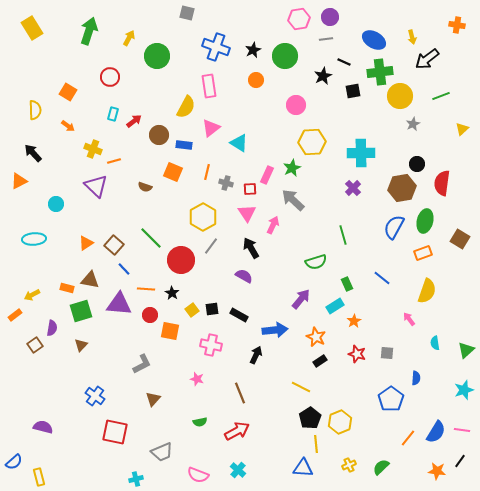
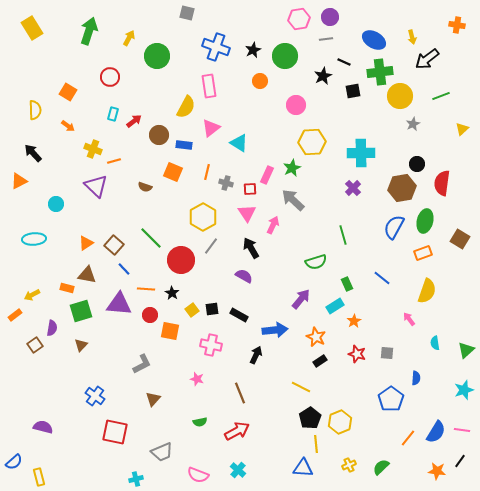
orange circle at (256, 80): moved 4 px right, 1 px down
brown triangle at (90, 280): moved 3 px left, 5 px up
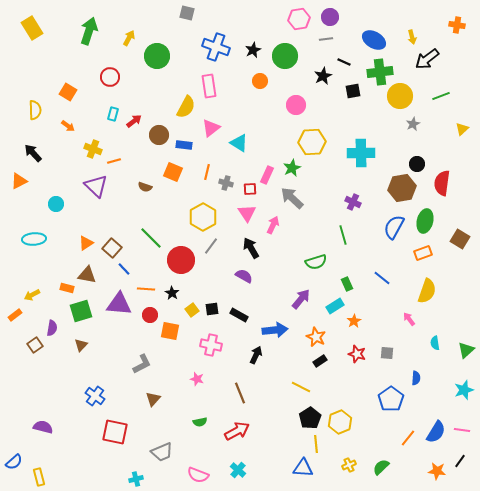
purple cross at (353, 188): moved 14 px down; rotated 21 degrees counterclockwise
gray arrow at (293, 200): moved 1 px left, 2 px up
brown square at (114, 245): moved 2 px left, 3 px down
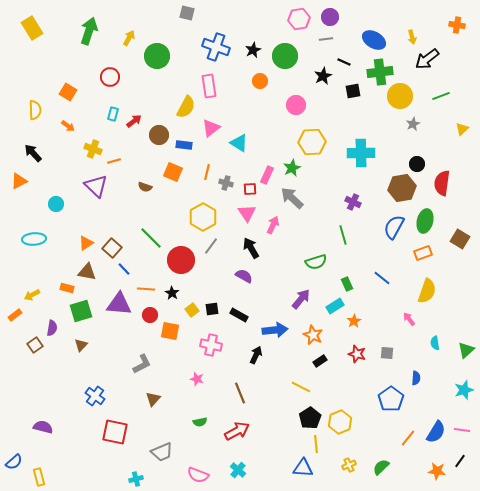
brown triangle at (87, 275): moved 3 px up
orange star at (316, 337): moved 3 px left, 2 px up
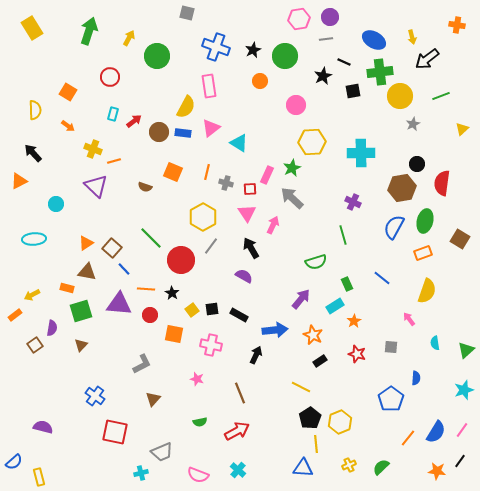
brown circle at (159, 135): moved 3 px up
blue rectangle at (184, 145): moved 1 px left, 12 px up
orange square at (170, 331): moved 4 px right, 3 px down
gray square at (387, 353): moved 4 px right, 6 px up
pink line at (462, 430): rotated 63 degrees counterclockwise
cyan cross at (136, 479): moved 5 px right, 6 px up
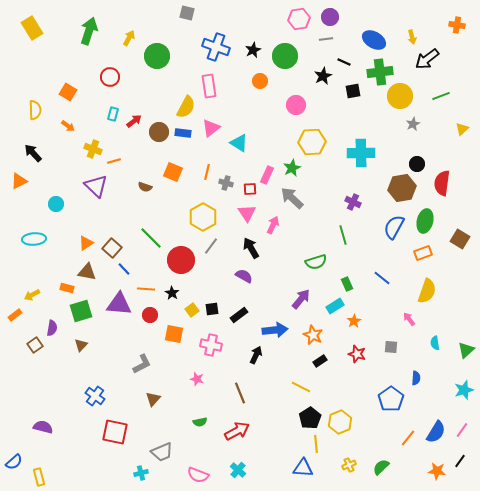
black rectangle at (239, 315): rotated 66 degrees counterclockwise
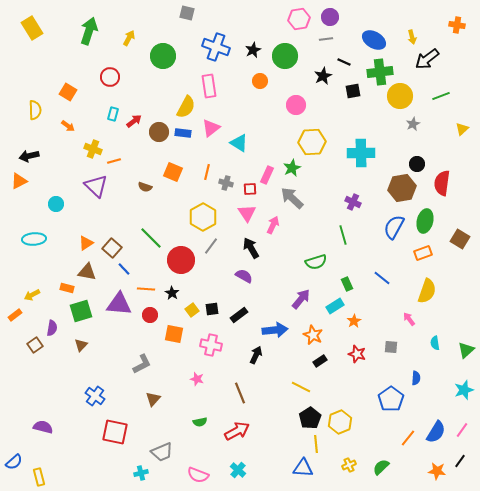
green circle at (157, 56): moved 6 px right
black arrow at (33, 153): moved 4 px left, 3 px down; rotated 60 degrees counterclockwise
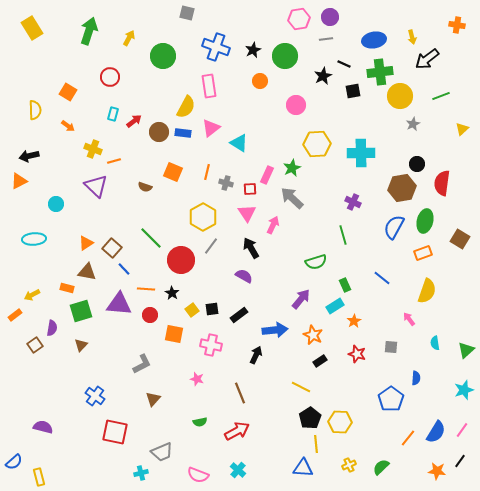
blue ellipse at (374, 40): rotated 40 degrees counterclockwise
black line at (344, 62): moved 2 px down
yellow hexagon at (312, 142): moved 5 px right, 2 px down
green rectangle at (347, 284): moved 2 px left, 1 px down
yellow hexagon at (340, 422): rotated 25 degrees clockwise
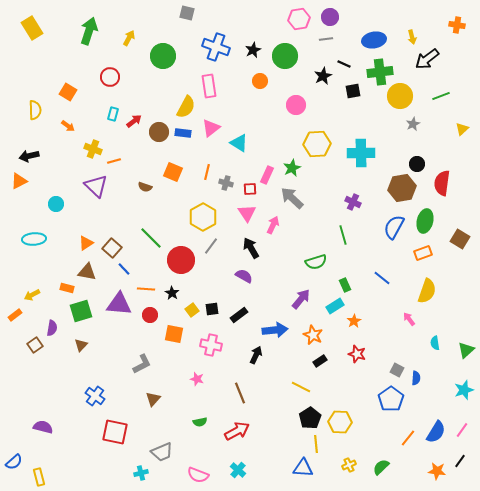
gray square at (391, 347): moved 6 px right, 23 px down; rotated 24 degrees clockwise
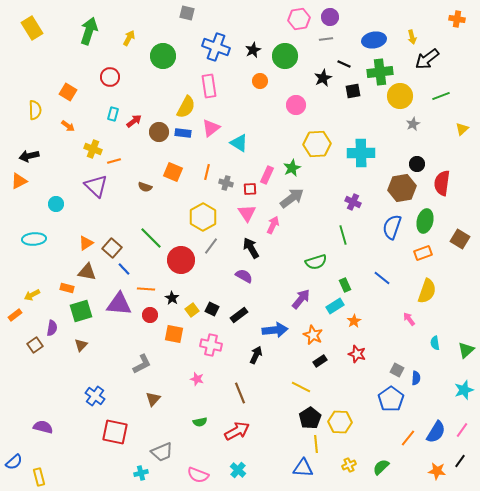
orange cross at (457, 25): moved 6 px up
black star at (323, 76): moved 2 px down
gray arrow at (292, 198): rotated 100 degrees clockwise
blue semicircle at (394, 227): moved 2 px left; rotated 10 degrees counterclockwise
black star at (172, 293): moved 5 px down
black square at (212, 309): rotated 32 degrees clockwise
